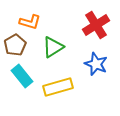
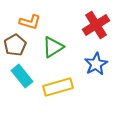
blue star: rotated 20 degrees clockwise
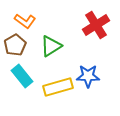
orange L-shape: moved 5 px left, 1 px up; rotated 20 degrees clockwise
green triangle: moved 2 px left, 1 px up
blue star: moved 8 px left, 12 px down; rotated 30 degrees clockwise
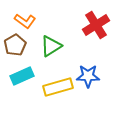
cyan rectangle: rotated 75 degrees counterclockwise
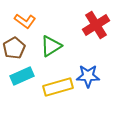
brown pentagon: moved 1 px left, 3 px down
